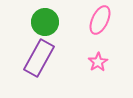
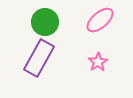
pink ellipse: rotated 24 degrees clockwise
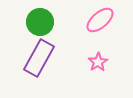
green circle: moved 5 px left
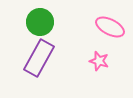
pink ellipse: moved 10 px right, 7 px down; rotated 68 degrees clockwise
pink star: moved 1 px right, 1 px up; rotated 24 degrees counterclockwise
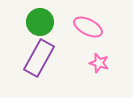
pink ellipse: moved 22 px left
pink star: moved 2 px down
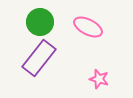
purple rectangle: rotated 9 degrees clockwise
pink star: moved 16 px down
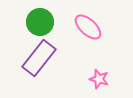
pink ellipse: rotated 16 degrees clockwise
